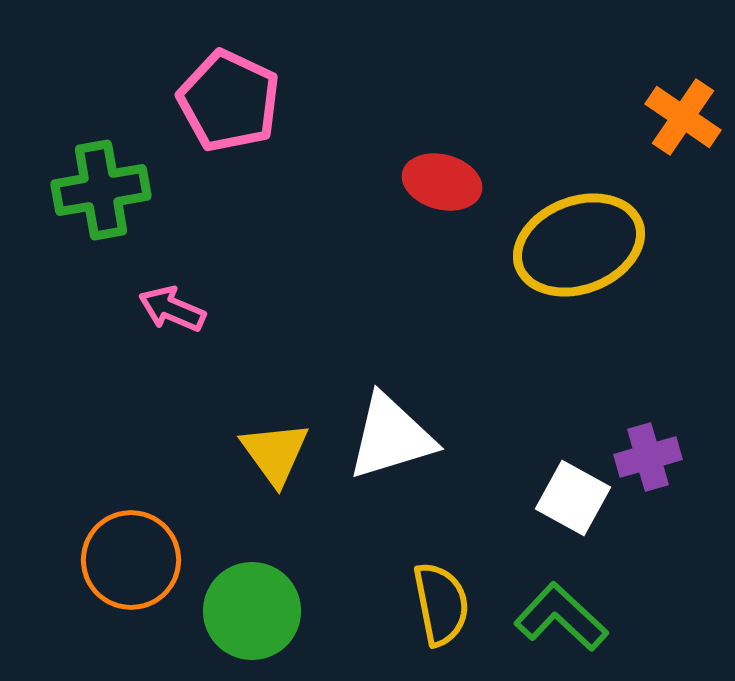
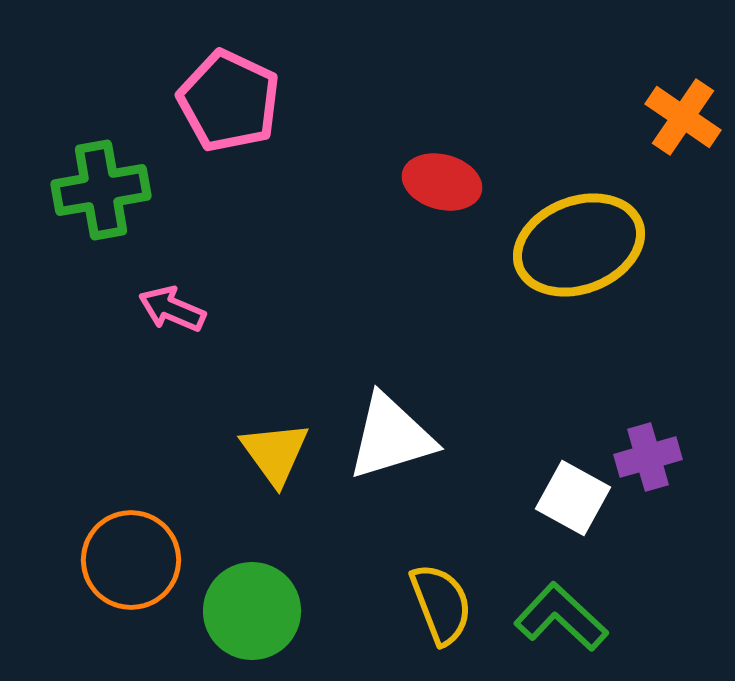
yellow semicircle: rotated 10 degrees counterclockwise
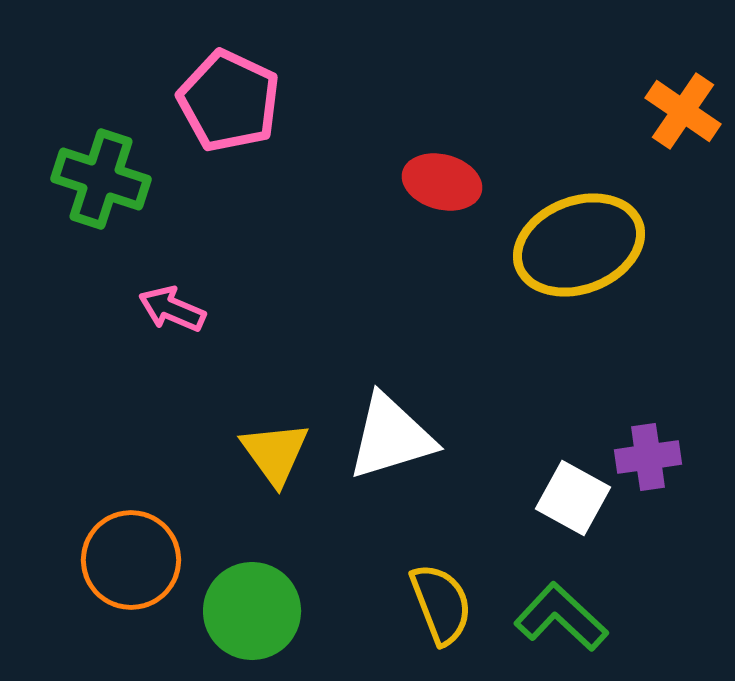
orange cross: moved 6 px up
green cross: moved 11 px up; rotated 28 degrees clockwise
purple cross: rotated 8 degrees clockwise
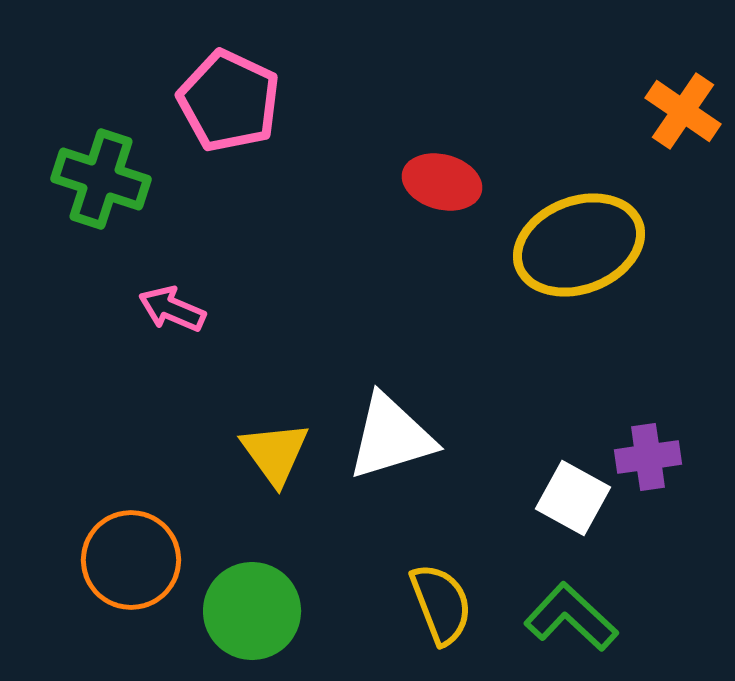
green L-shape: moved 10 px right
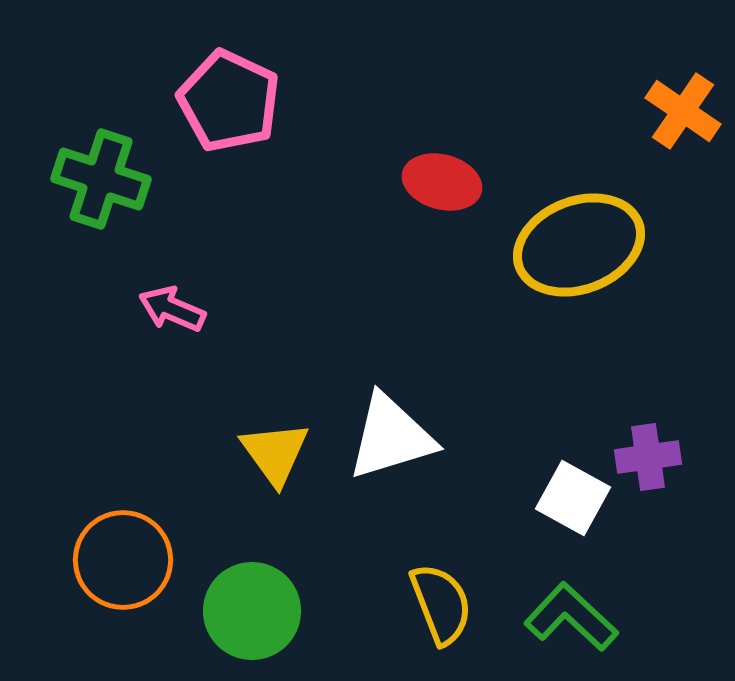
orange circle: moved 8 px left
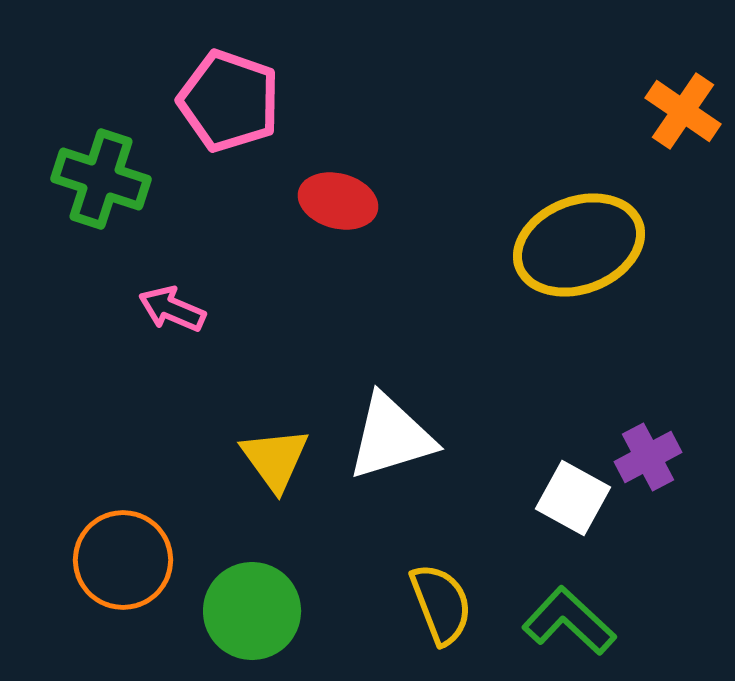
pink pentagon: rotated 6 degrees counterclockwise
red ellipse: moved 104 px left, 19 px down
yellow triangle: moved 6 px down
purple cross: rotated 20 degrees counterclockwise
green L-shape: moved 2 px left, 4 px down
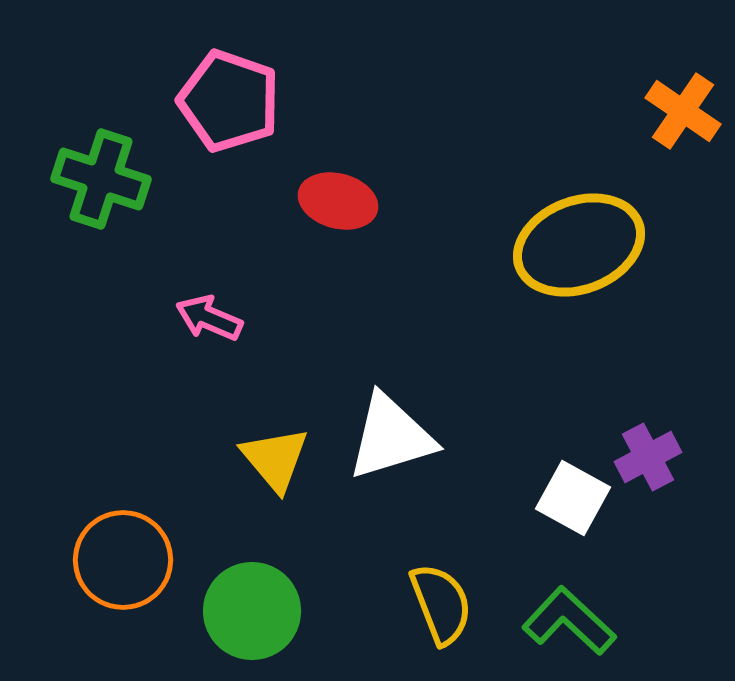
pink arrow: moved 37 px right, 9 px down
yellow triangle: rotated 4 degrees counterclockwise
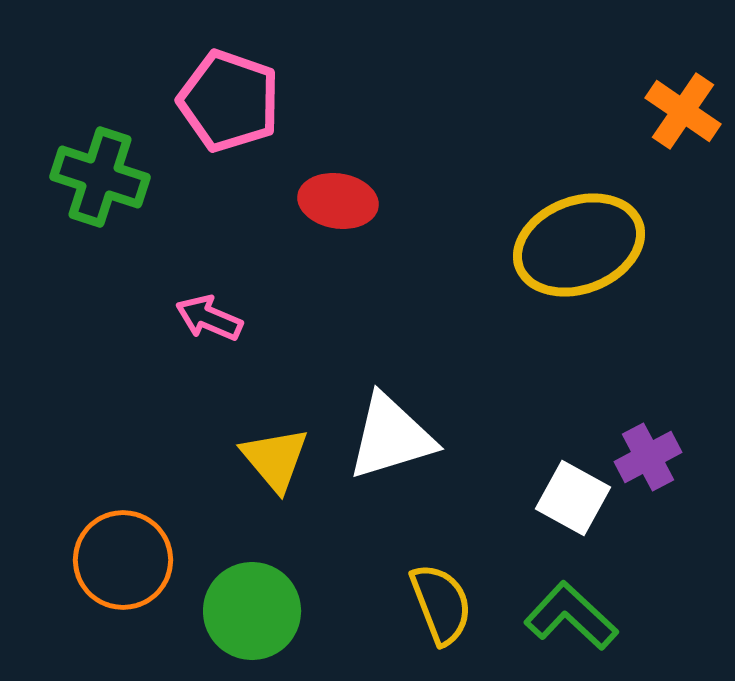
green cross: moved 1 px left, 2 px up
red ellipse: rotated 6 degrees counterclockwise
green L-shape: moved 2 px right, 5 px up
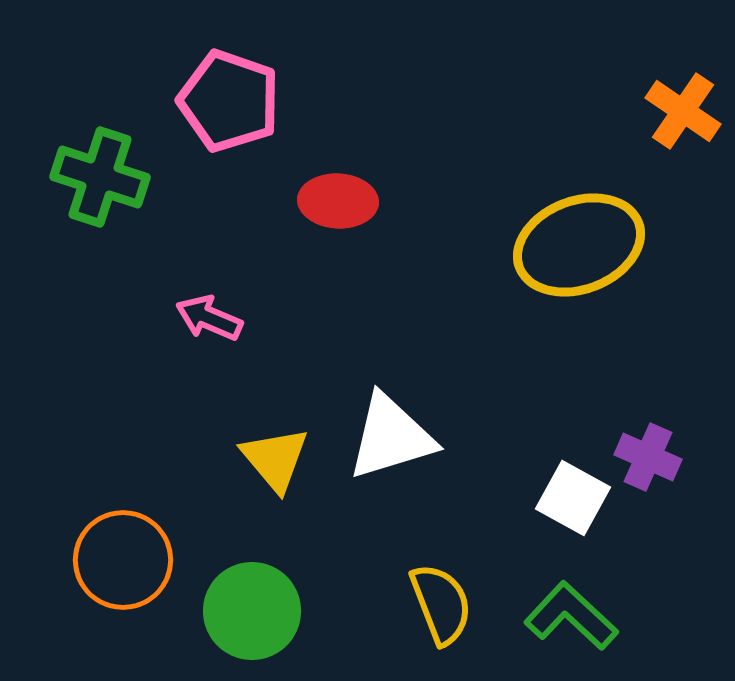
red ellipse: rotated 6 degrees counterclockwise
purple cross: rotated 38 degrees counterclockwise
